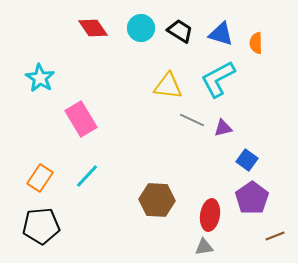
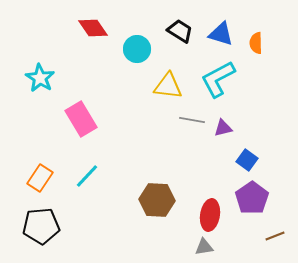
cyan circle: moved 4 px left, 21 px down
gray line: rotated 15 degrees counterclockwise
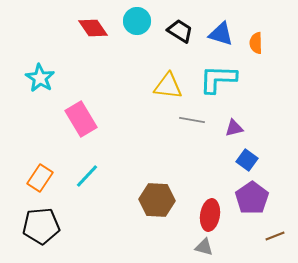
cyan circle: moved 28 px up
cyan L-shape: rotated 30 degrees clockwise
purple triangle: moved 11 px right
gray triangle: rotated 24 degrees clockwise
